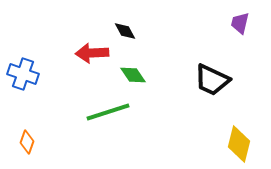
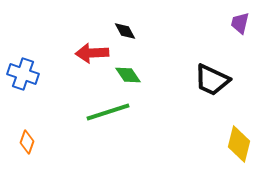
green diamond: moved 5 px left
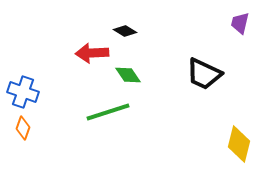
black diamond: rotated 30 degrees counterclockwise
blue cross: moved 18 px down
black trapezoid: moved 8 px left, 6 px up
orange diamond: moved 4 px left, 14 px up
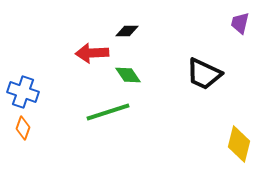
black diamond: moved 2 px right; rotated 30 degrees counterclockwise
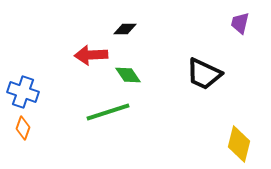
black diamond: moved 2 px left, 2 px up
red arrow: moved 1 px left, 2 px down
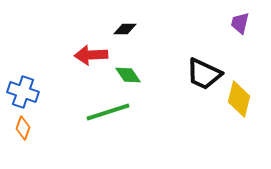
yellow diamond: moved 45 px up
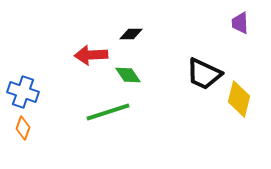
purple trapezoid: rotated 15 degrees counterclockwise
black diamond: moved 6 px right, 5 px down
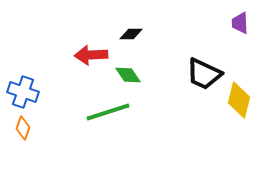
yellow diamond: moved 1 px down
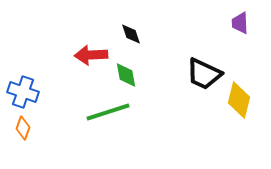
black diamond: rotated 70 degrees clockwise
green diamond: moved 2 px left; rotated 24 degrees clockwise
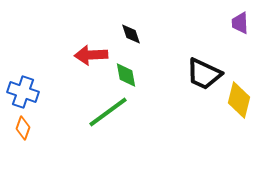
green line: rotated 18 degrees counterclockwise
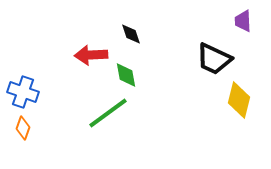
purple trapezoid: moved 3 px right, 2 px up
black trapezoid: moved 10 px right, 15 px up
green line: moved 1 px down
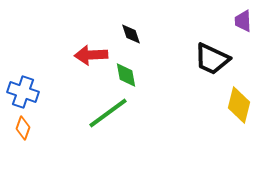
black trapezoid: moved 2 px left
yellow diamond: moved 5 px down
